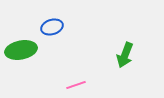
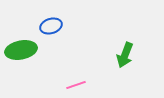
blue ellipse: moved 1 px left, 1 px up
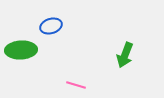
green ellipse: rotated 8 degrees clockwise
pink line: rotated 36 degrees clockwise
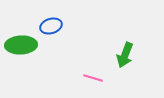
green ellipse: moved 5 px up
pink line: moved 17 px right, 7 px up
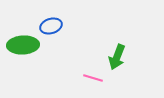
green ellipse: moved 2 px right
green arrow: moved 8 px left, 2 px down
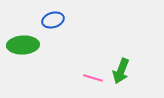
blue ellipse: moved 2 px right, 6 px up
green arrow: moved 4 px right, 14 px down
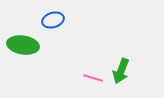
green ellipse: rotated 12 degrees clockwise
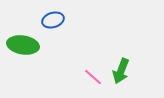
pink line: moved 1 px up; rotated 24 degrees clockwise
